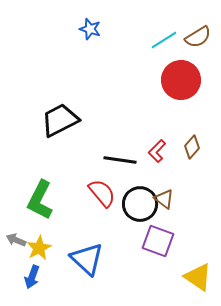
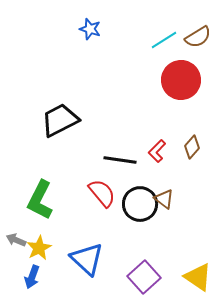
purple square: moved 14 px left, 36 px down; rotated 28 degrees clockwise
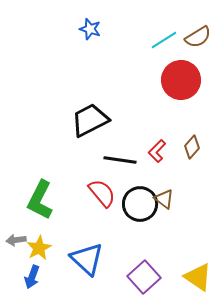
black trapezoid: moved 30 px right
gray arrow: rotated 30 degrees counterclockwise
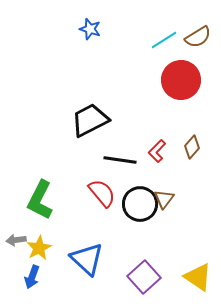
brown triangle: rotated 30 degrees clockwise
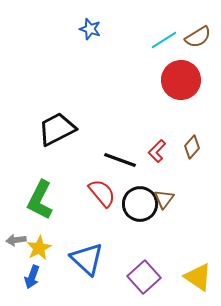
black trapezoid: moved 33 px left, 9 px down
black line: rotated 12 degrees clockwise
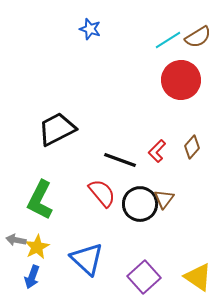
cyan line: moved 4 px right
gray arrow: rotated 18 degrees clockwise
yellow star: moved 2 px left, 1 px up
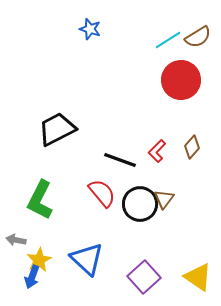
yellow star: moved 2 px right, 13 px down
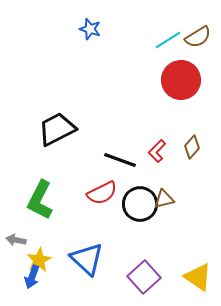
red semicircle: rotated 104 degrees clockwise
brown triangle: rotated 40 degrees clockwise
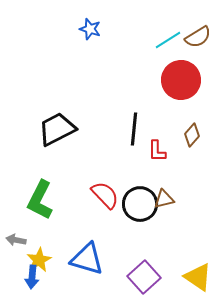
brown diamond: moved 12 px up
red L-shape: rotated 45 degrees counterclockwise
black line: moved 14 px right, 31 px up; rotated 76 degrees clockwise
red semicircle: moved 3 px right, 2 px down; rotated 108 degrees counterclockwise
blue triangle: rotated 27 degrees counterclockwise
blue arrow: rotated 15 degrees counterclockwise
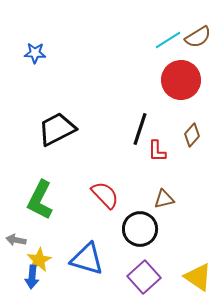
blue star: moved 55 px left, 24 px down; rotated 15 degrees counterclockwise
black line: moved 6 px right; rotated 12 degrees clockwise
black circle: moved 25 px down
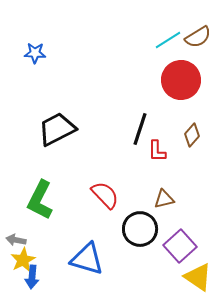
yellow star: moved 16 px left
purple square: moved 36 px right, 31 px up
